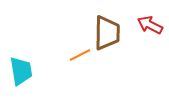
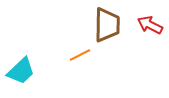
brown trapezoid: moved 8 px up
cyan trapezoid: rotated 56 degrees clockwise
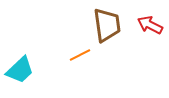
brown trapezoid: rotated 9 degrees counterclockwise
cyan trapezoid: moved 1 px left, 1 px up
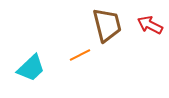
brown trapezoid: rotated 6 degrees counterclockwise
cyan trapezoid: moved 11 px right, 2 px up
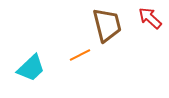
red arrow: moved 7 px up; rotated 15 degrees clockwise
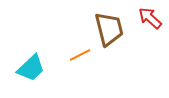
brown trapezoid: moved 2 px right, 4 px down
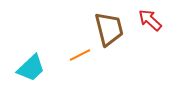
red arrow: moved 2 px down
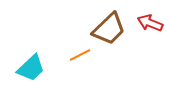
red arrow: moved 3 px down; rotated 20 degrees counterclockwise
brown trapezoid: rotated 60 degrees clockwise
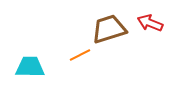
brown trapezoid: rotated 153 degrees counterclockwise
cyan trapezoid: moved 1 px left, 1 px up; rotated 136 degrees counterclockwise
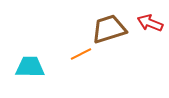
orange line: moved 1 px right, 1 px up
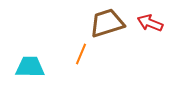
brown trapezoid: moved 2 px left, 6 px up
orange line: rotated 40 degrees counterclockwise
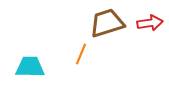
red arrow: rotated 150 degrees clockwise
